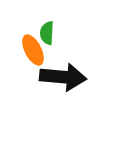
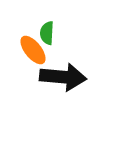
orange ellipse: rotated 12 degrees counterclockwise
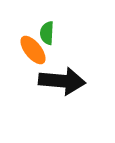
black arrow: moved 1 px left, 4 px down
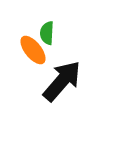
black arrow: rotated 54 degrees counterclockwise
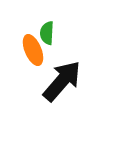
orange ellipse: rotated 16 degrees clockwise
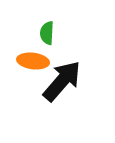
orange ellipse: moved 11 px down; rotated 60 degrees counterclockwise
